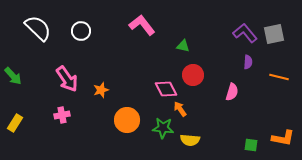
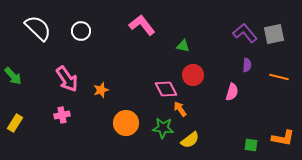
purple semicircle: moved 1 px left, 3 px down
orange circle: moved 1 px left, 3 px down
yellow semicircle: rotated 42 degrees counterclockwise
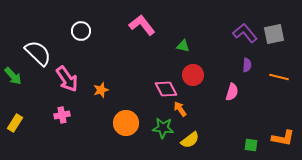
white semicircle: moved 25 px down
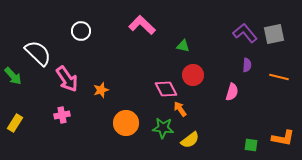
pink L-shape: rotated 8 degrees counterclockwise
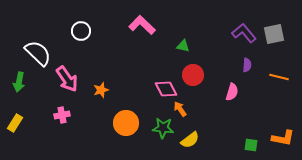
purple L-shape: moved 1 px left
green arrow: moved 6 px right, 6 px down; rotated 54 degrees clockwise
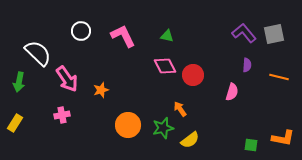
pink L-shape: moved 19 px left, 11 px down; rotated 20 degrees clockwise
green triangle: moved 16 px left, 10 px up
pink diamond: moved 1 px left, 23 px up
orange circle: moved 2 px right, 2 px down
green star: rotated 20 degrees counterclockwise
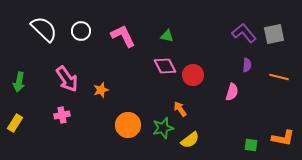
white semicircle: moved 6 px right, 24 px up
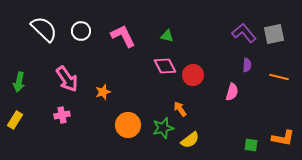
orange star: moved 2 px right, 2 px down
yellow rectangle: moved 3 px up
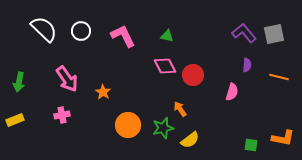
orange star: rotated 21 degrees counterclockwise
yellow rectangle: rotated 36 degrees clockwise
